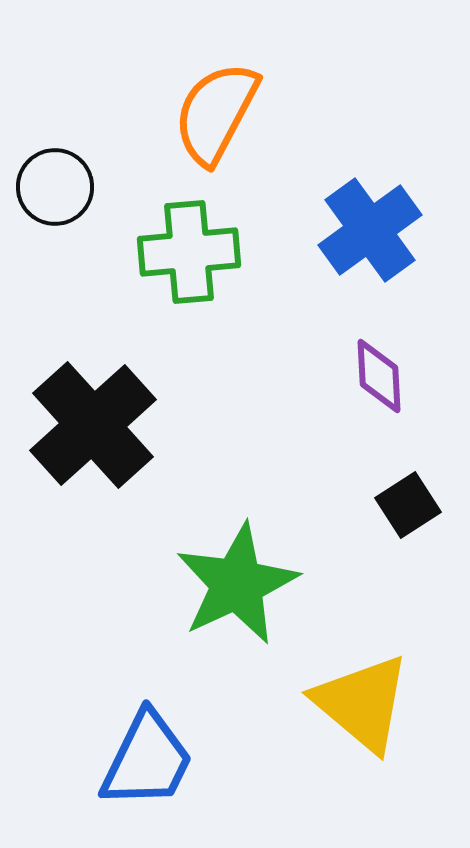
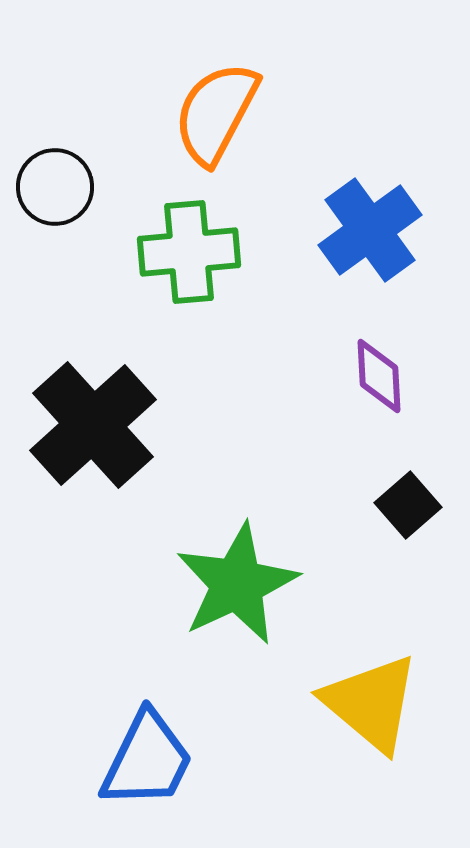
black square: rotated 8 degrees counterclockwise
yellow triangle: moved 9 px right
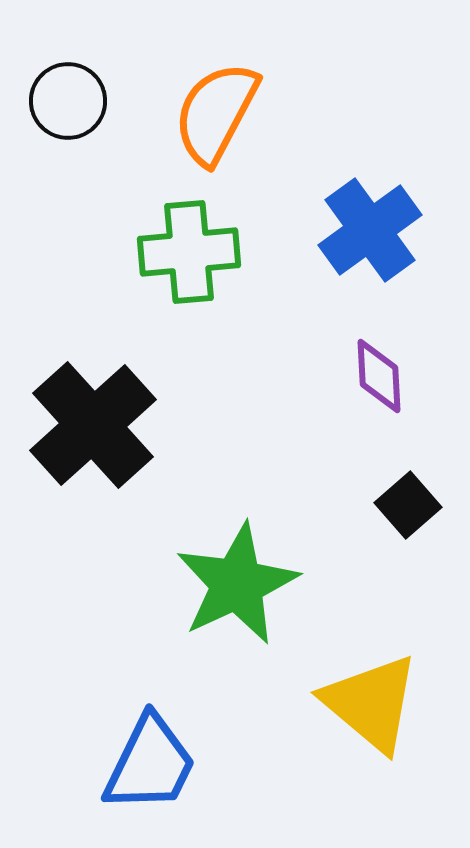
black circle: moved 13 px right, 86 px up
blue trapezoid: moved 3 px right, 4 px down
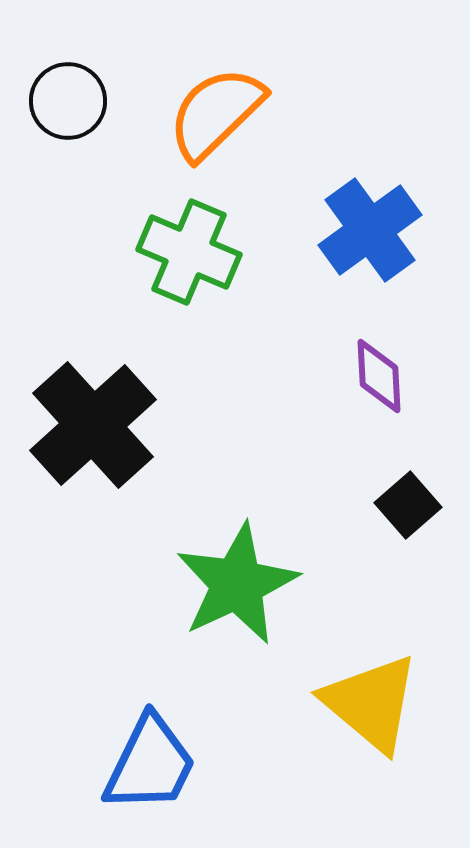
orange semicircle: rotated 18 degrees clockwise
green cross: rotated 28 degrees clockwise
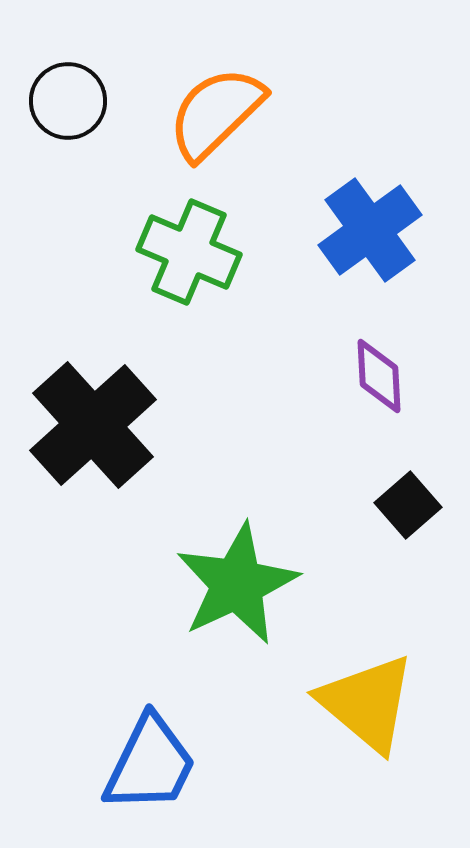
yellow triangle: moved 4 px left
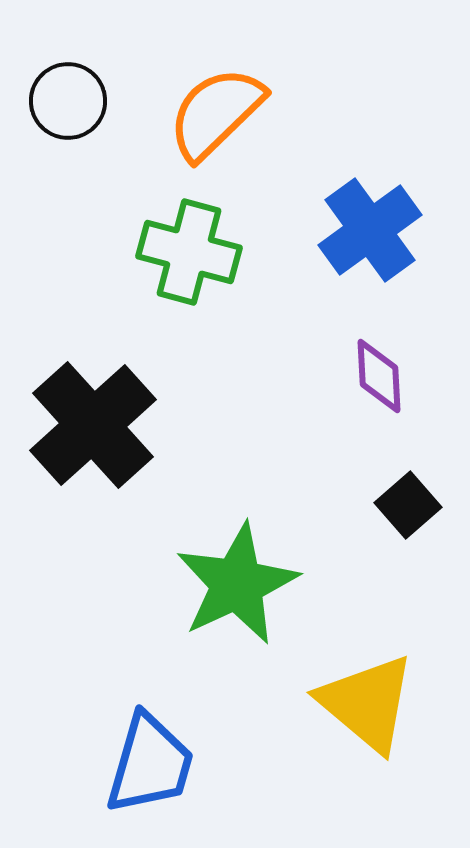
green cross: rotated 8 degrees counterclockwise
blue trapezoid: rotated 10 degrees counterclockwise
